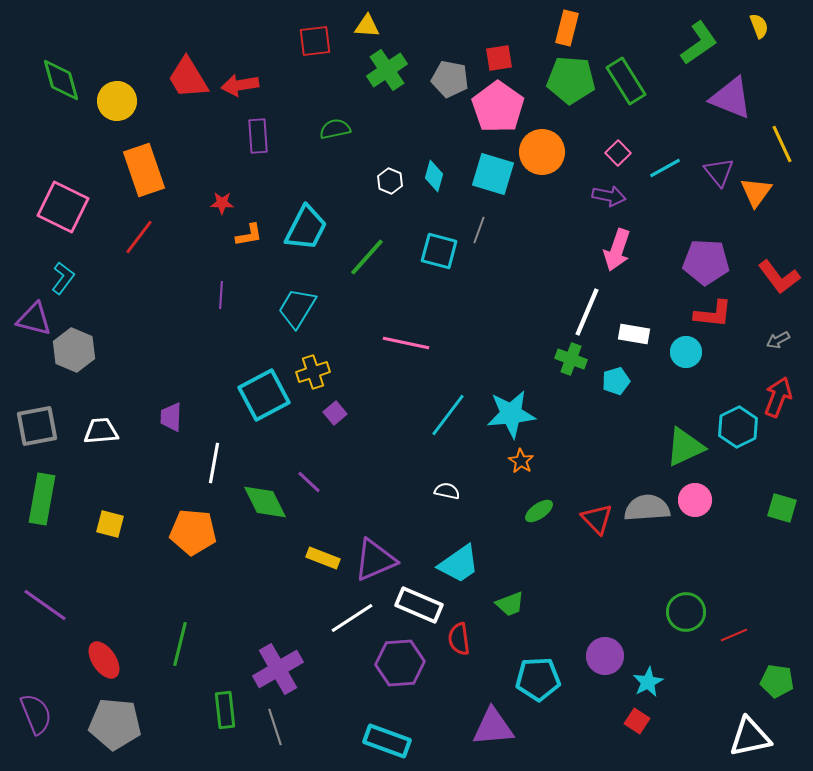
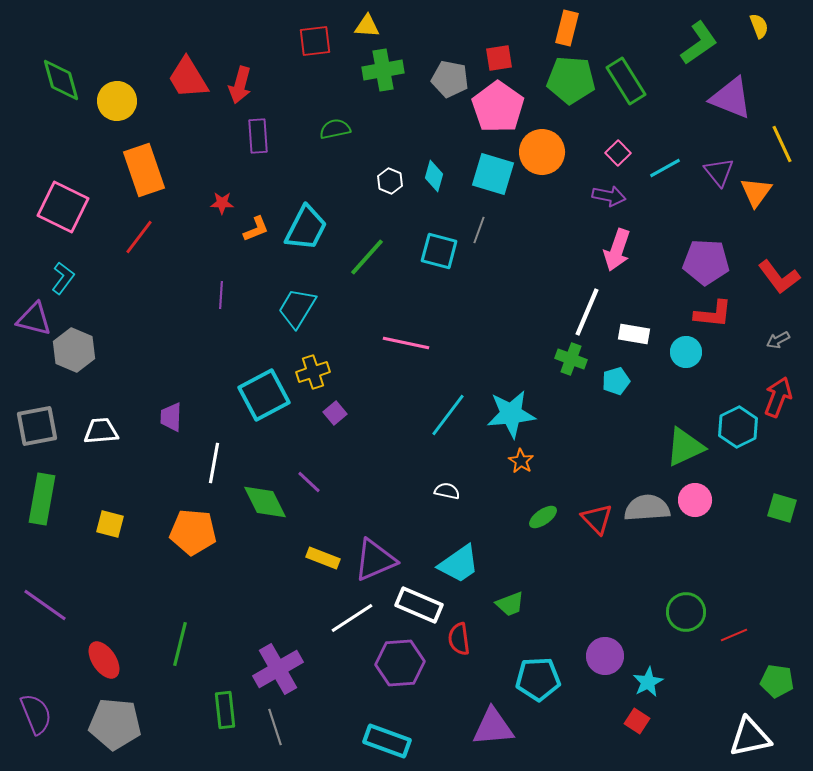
green cross at (387, 70): moved 4 px left; rotated 24 degrees clockwise
red arrow at (240, 85): rotated 66 degrees counterclockwise
orange L-shape at (249, 235): moved 7 px right, 6 px up; rotated 12 degrees counterclockwise
green ellipse at (539, 511): moved 4 px right, 6 px down
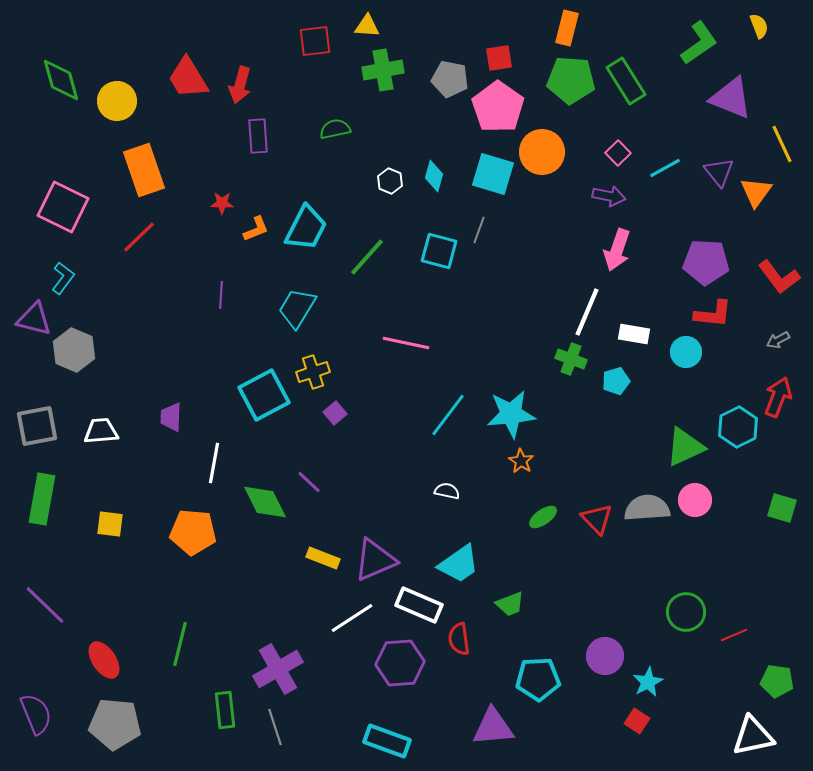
red line at (139, 237): rotated 9 degrees clockwise
yellow square at (110, 524): rotated 8 degrees counterclockwise
purple line at (45, 605): rotated 9 degrees clockwise
white triangle at (750, 737): moved 3 px right, 1 px up
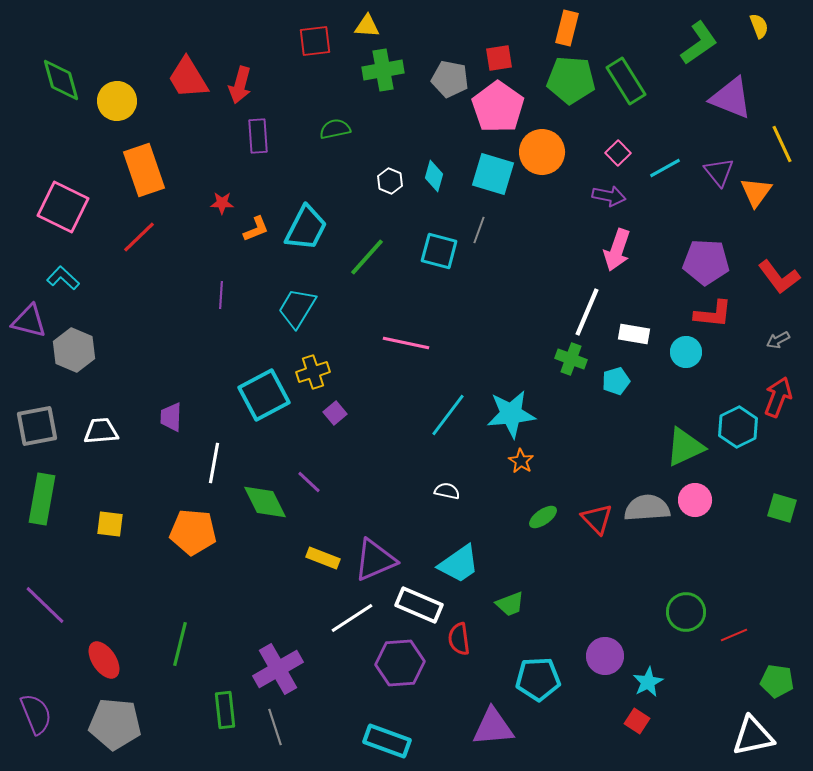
cyan L-shape at (63, 278): rotated 84 degrees counterclockwise
purple triangle at (34, 319): moved 5 px left, 2 px down
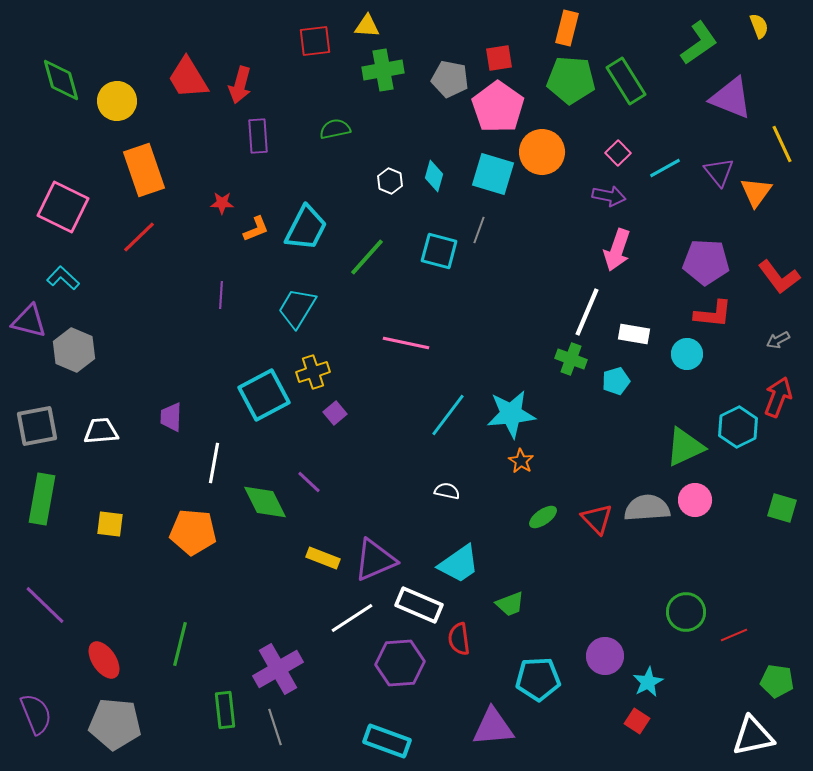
cyan circle at (686, 352): moved 1 px right, 2 px down
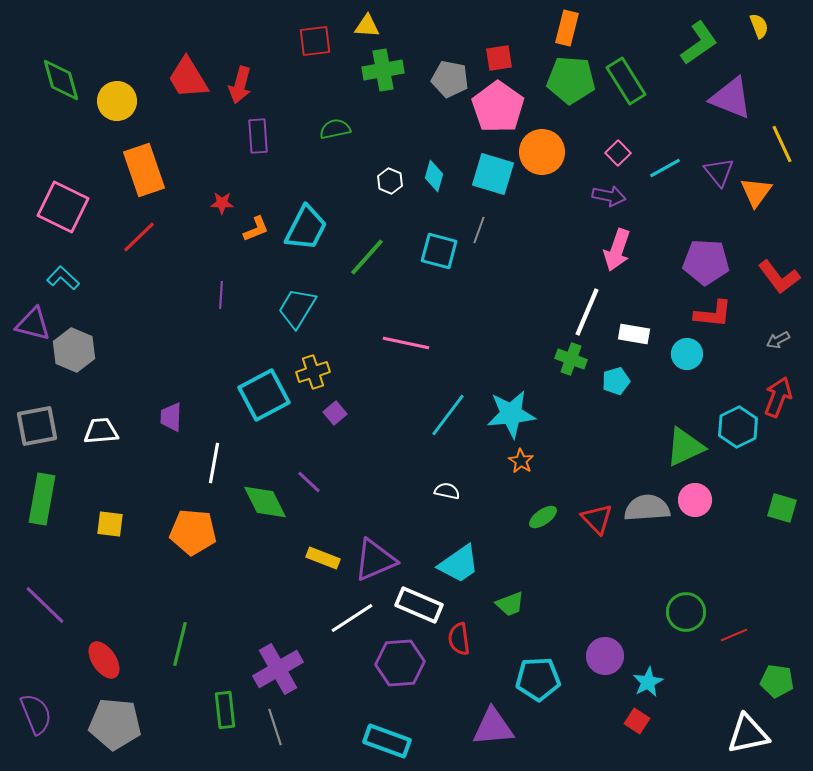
purple triangle at (29, 321): moved 4 px right, 3 px down
white triangle at (753, 736): moved 5 px left, 2 px up
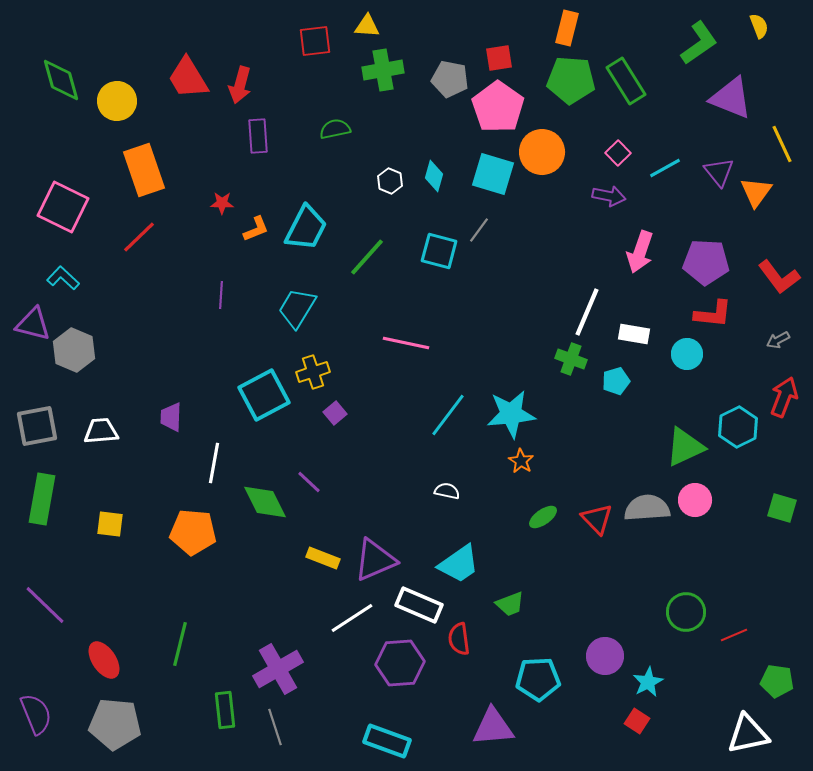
gray line at (479, 230): rotated 16 degrees clockwise
pink arrow at (617, 250): moved 23 px right, 2 px down
red arrow at (778, 397): moved 6 px right
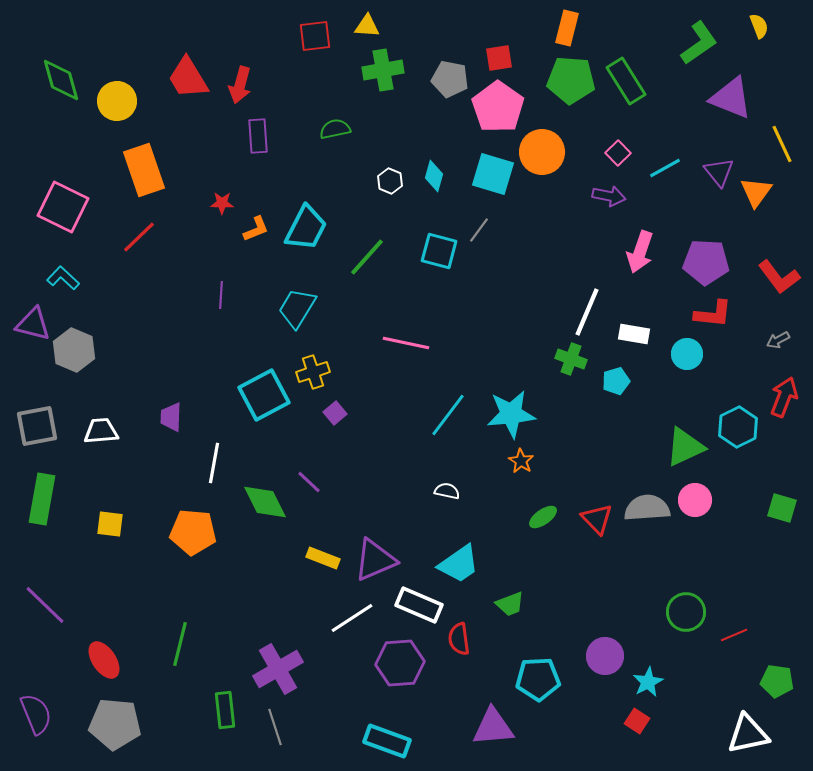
red square at (315, 41): moved 5 px up
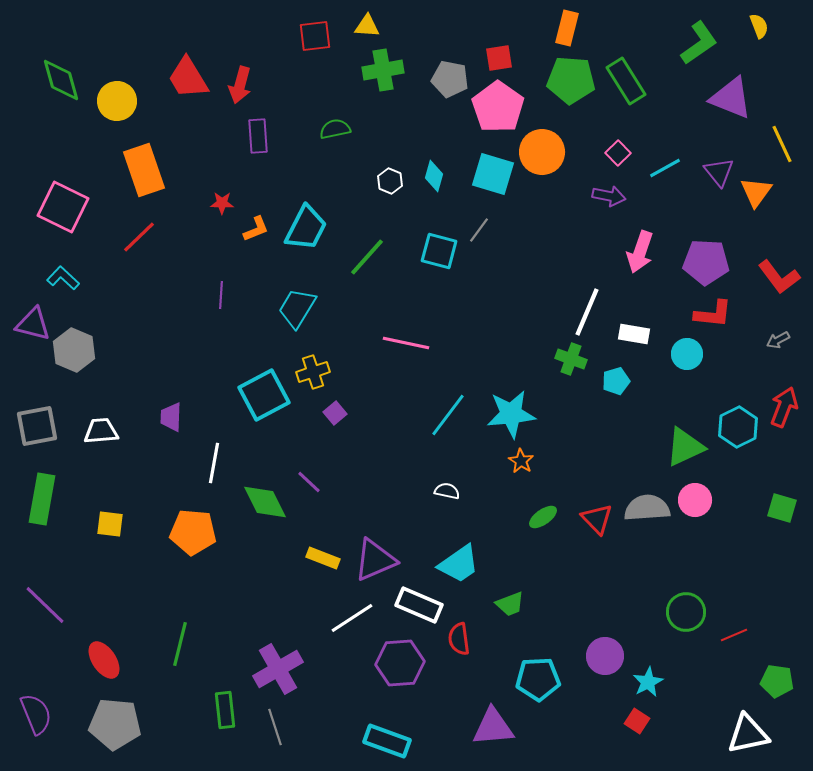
red arrow at (784, 397): moved 10 px down
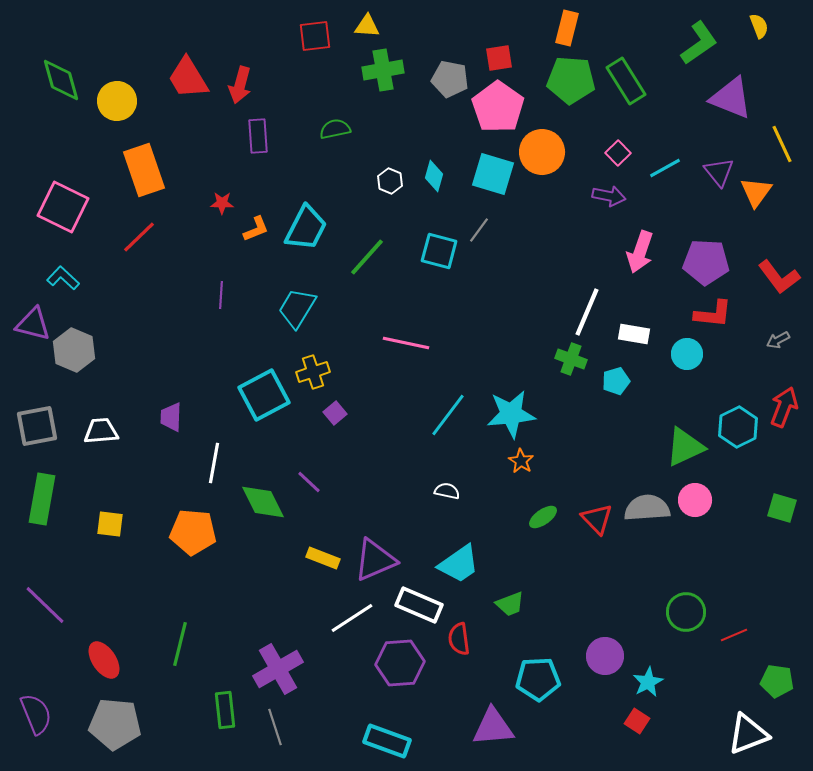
green diamond at (265, 502): moved 2 px left
white triangle at (748, 734): rotated 9 degrees counterclockwise
